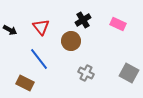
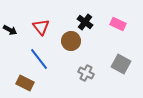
black cross: moved 2 px right, 2 px down; rotated 21 degrees counterclockwise
gray square: moved 8 px left, 9 px up
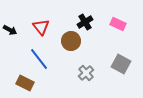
black cross: rotated 21 degrees clockwise
gray cross: rotated 21 degrees clockwise
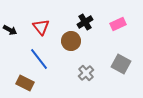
pink rectangle: rotated 49 degrees counterclockwise
